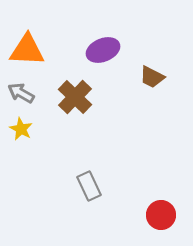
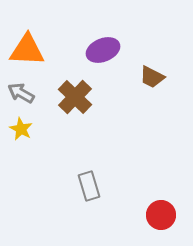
gray rectangle: rotated 8 degrees clockwise
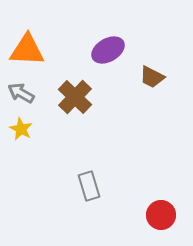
purple ellipse: moved 5 px right; rotated 8 degrees counterclockwise
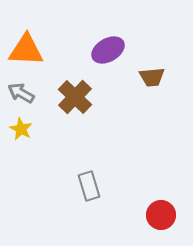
orange triangle: moved 1 px left
brown trapezoid: rotated 32 degrees counterclockwise
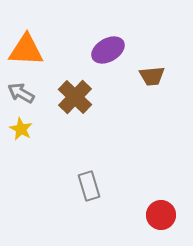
brown trapezoid: moved 1 px up
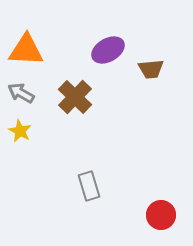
brown trapezoid: moved 1 px left, 7 px up
yellow star: moved 1 px left, 2 px down
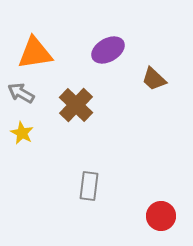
orange triangle: moved 9 px right, 3 px down; rotated 12 degrees counterclockwise
brown trapezoid: moved 3 px right, 10 px down; rotated 48 degrees clockwise
brown cross: moved 1 px right, 8 px down
yellow star: moved 2 px right, 2 px down
gray rectangle: rotated 24 degrees clockwise
red circle: moved 1 px down
